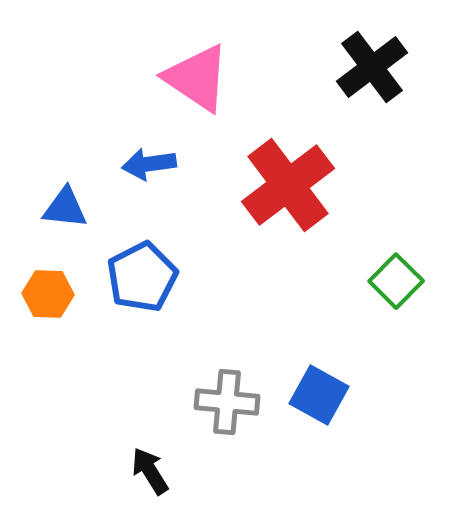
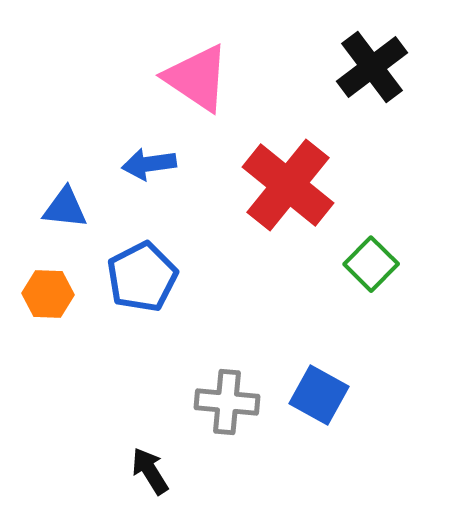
red cross: rotated 14 degrees counterclockwise
green square: moved 25 px left, 17 px up
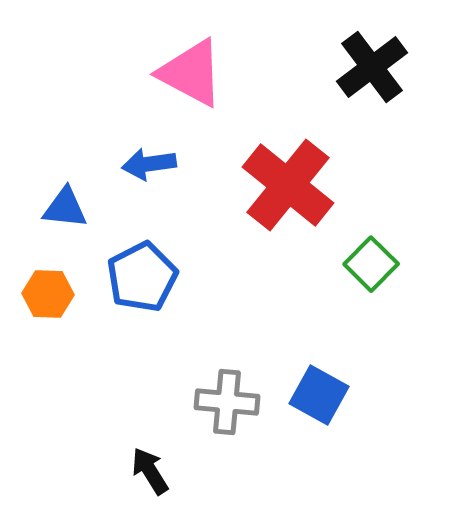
pink triangle: moved 6 px left, 5 px up; rotated 6 degrees counterclockwise
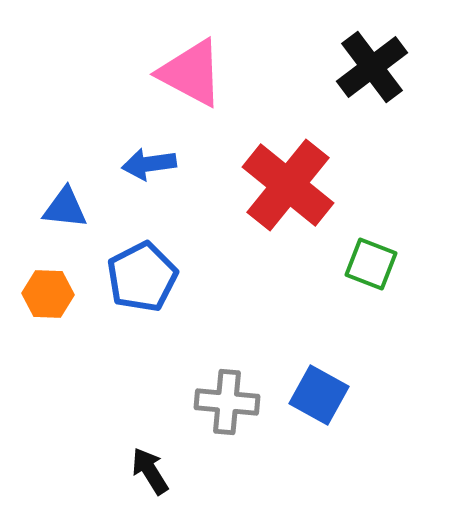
green square: rotated 24 degrees counterclockwise
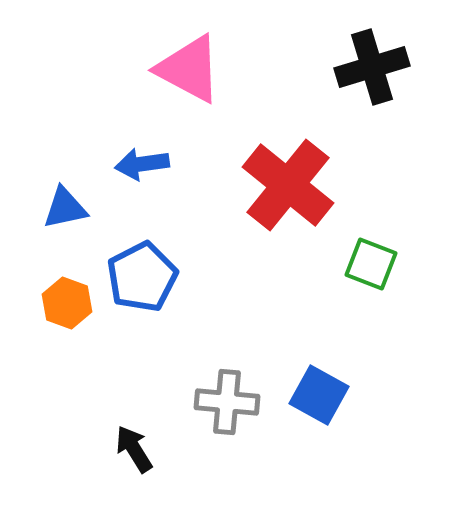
black cross: rotated 20 degrees clockwise
pink triangle: moved 2 px left, 4 px up
blue arrow: moved 7 px left
blue triangle: rotated 18 degrees counterclockwise
orange hexagon: moved 19 px right, 9 px down; rotated 18 degrees clockwise
black arrow: moved 16 px left, 22 px up
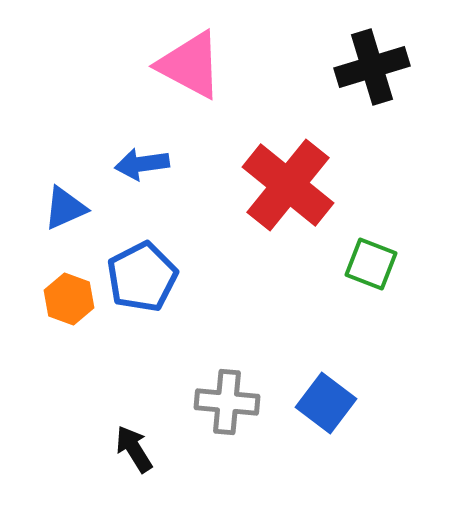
pink triangle: moved 1 px right, 4 px up
blue triangle: rotated 12 degrees counterclockwise
orange hexagon: moved 2 px right, 4 px up
blue square: moved 7 px right, 8 px down; rotated 8 degrees clockwise
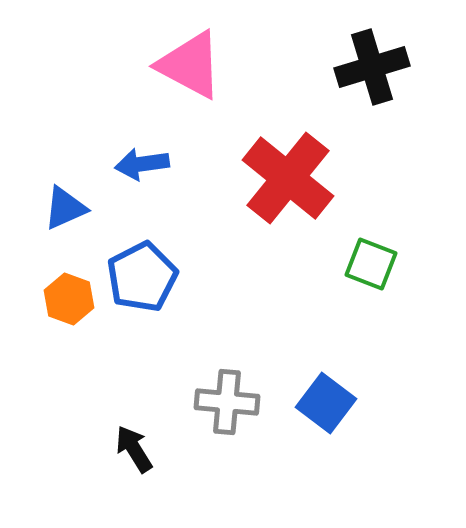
red cross: moved 7 px up
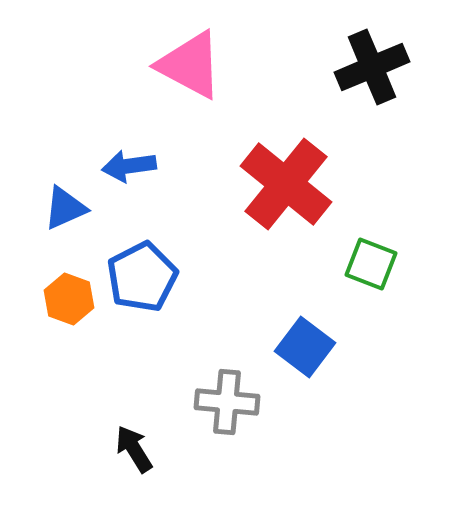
black cross: rotated 6 degrees counterclockwise
blue arrow: moved 13 px left, 2 px down
red cross: moved 2 px left, 6 px down
blue square: moved 21 px left, 56 px up
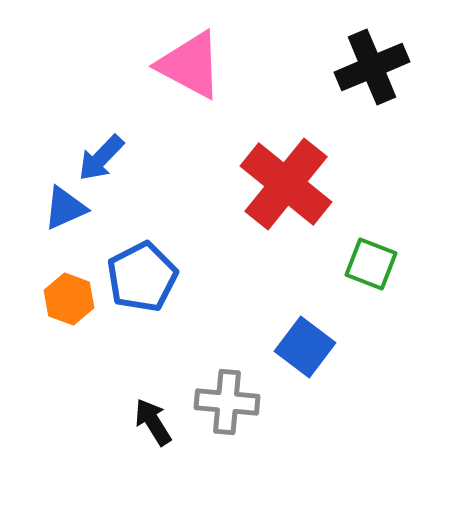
blue arrow: moved 28 px left, 8 px up; rotated 38 degrees counterclockwise
black arrow: moved 19 px right, 27 px up
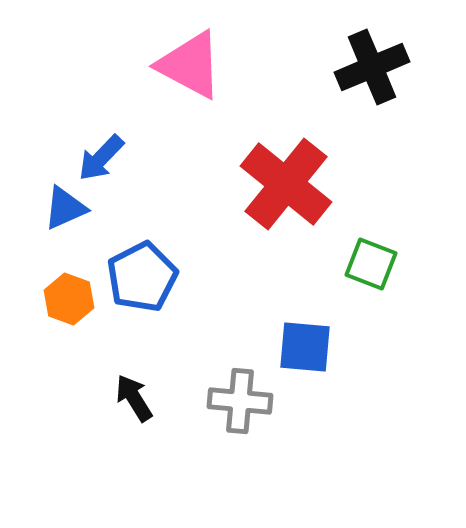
blue square: rotated 32 degrees counterclockwise
gray cross: moved 13 px right, 1 px up
black arrow: moved 19 px left, 24 px up
